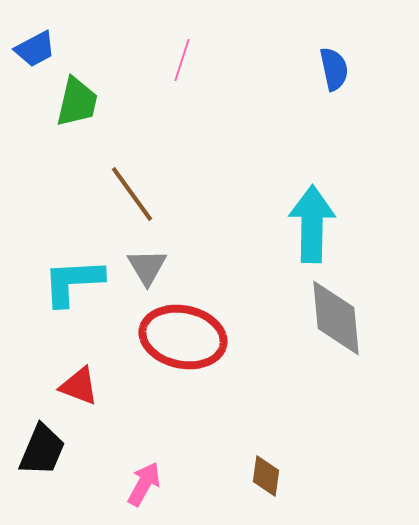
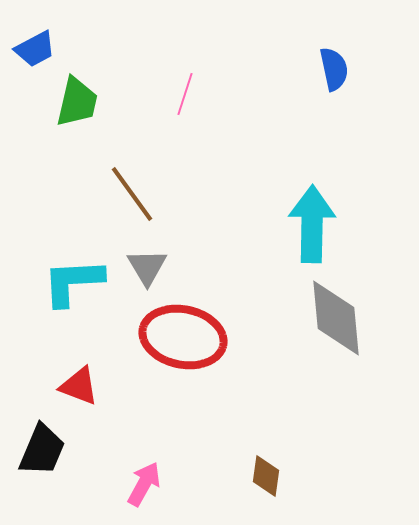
pink line: moved 3 px right, 34 px down
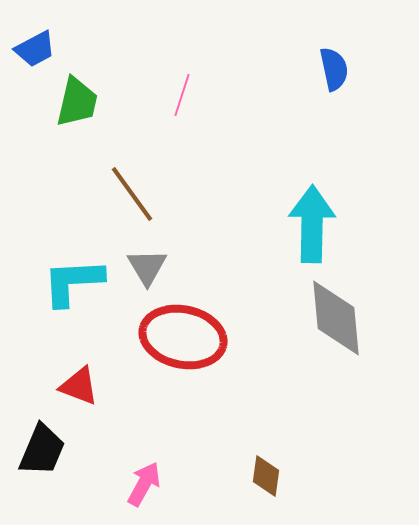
pink line: moved 3 px left, 1 px down
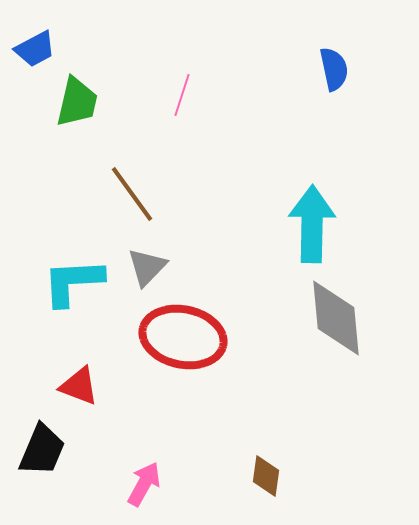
gray triangle: rotated 15 degrees clockwise
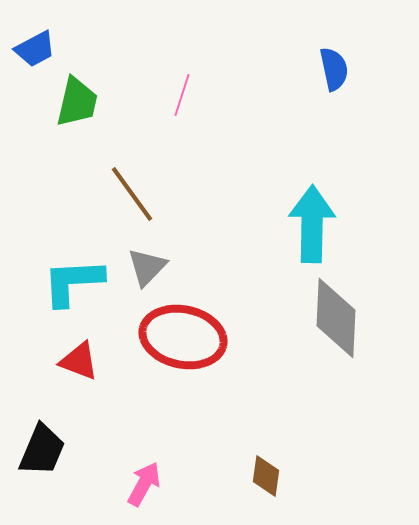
gray diamond: rotated 8 degrees clockwise
red triangle: moved 25 px up
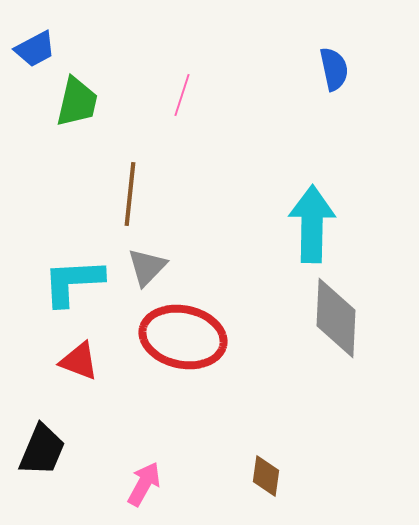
brown line: moved 2 px left; rotated 42 degrees clockwise
